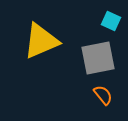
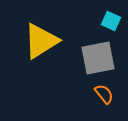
yellow triangle: rotated 9 degrees counterclockwise
orange semicircle: moved 1 px right, 1 px up
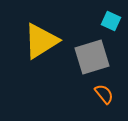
gray square: moved 6 px left, 1 px up; rotated 6 degrees counterclockwise
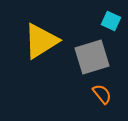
orange semicircle: moved 2 px left
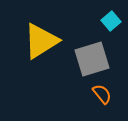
cyan square: rotated 24 degrees clockwise
gray square: moved 2 px down
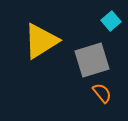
gray square: moved 1 px down
orange semicircle: moved 1 px up
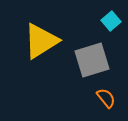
orange semicircle: moved 4 px right, 5 px down
